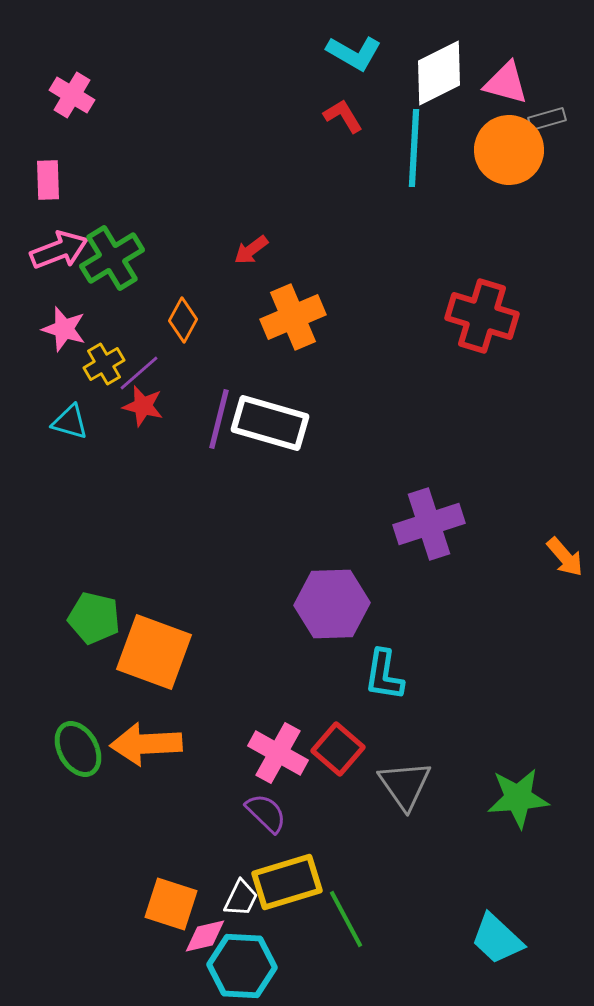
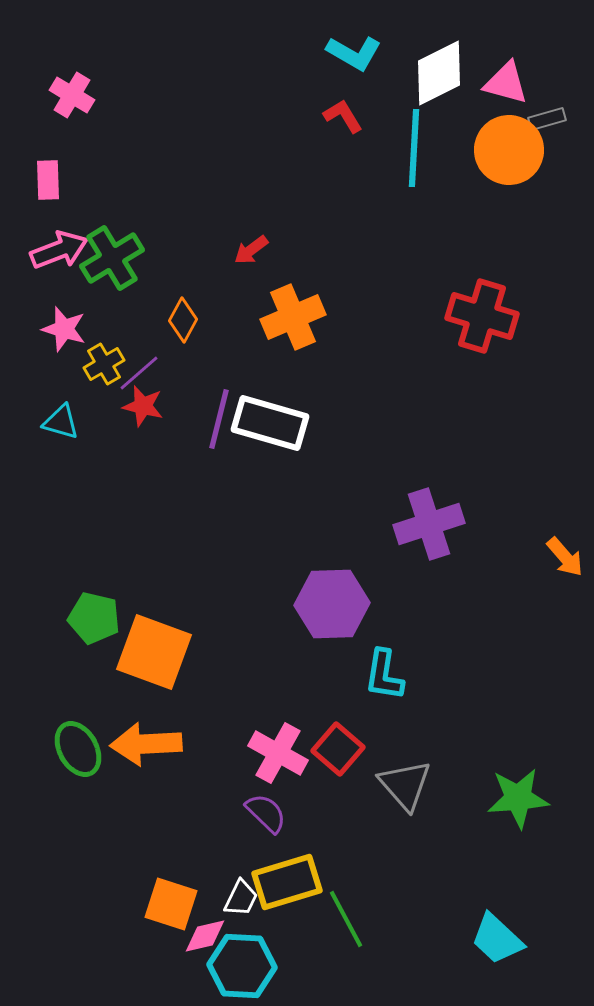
cyan triangle at (70, 422): moved 9 px left
gray triangle at (405, 785): rotated 6 degrees counterclockwise
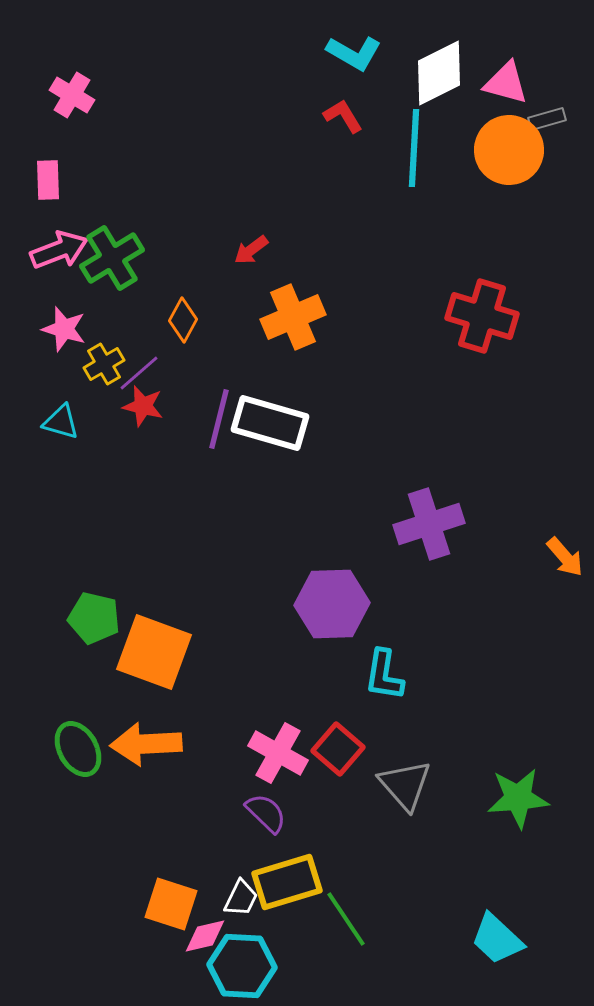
green line at (346, 919): rotated 6 degrees counterclockwise
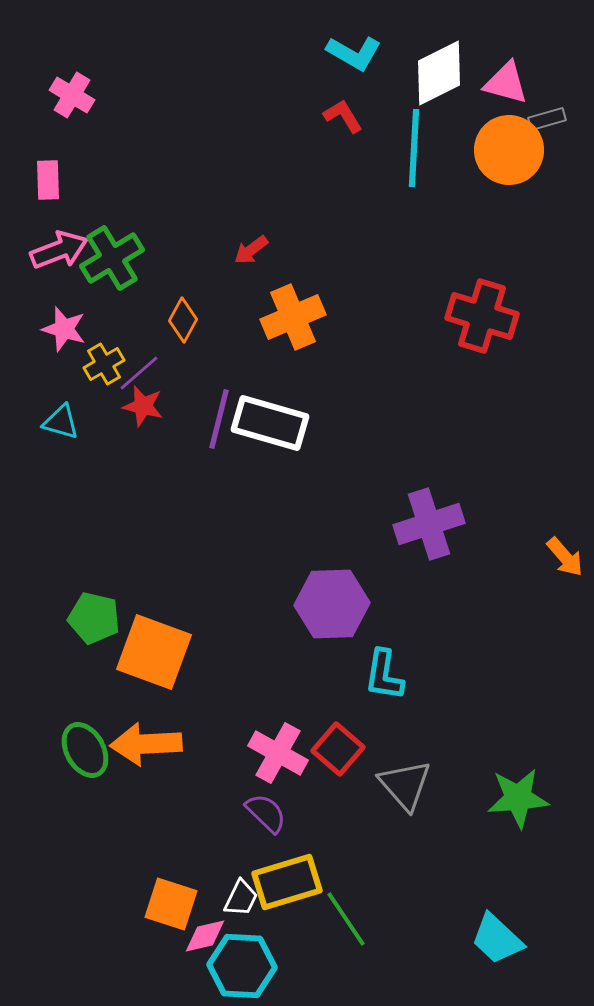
green ellipse at (78, 749): moved 7 px right, 1 px down
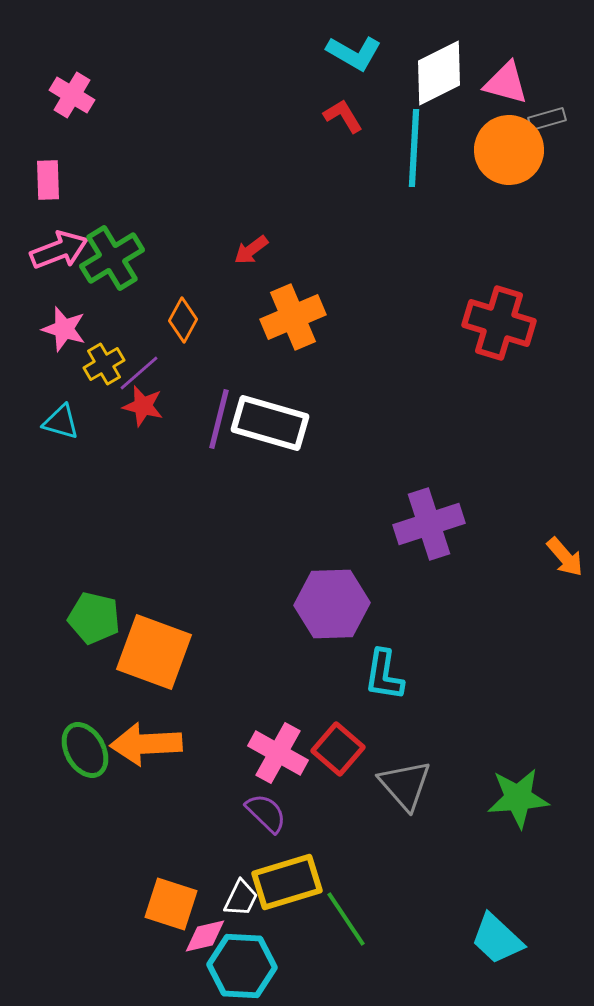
red cross at (482, 316): moved 17 px right, 7 px down
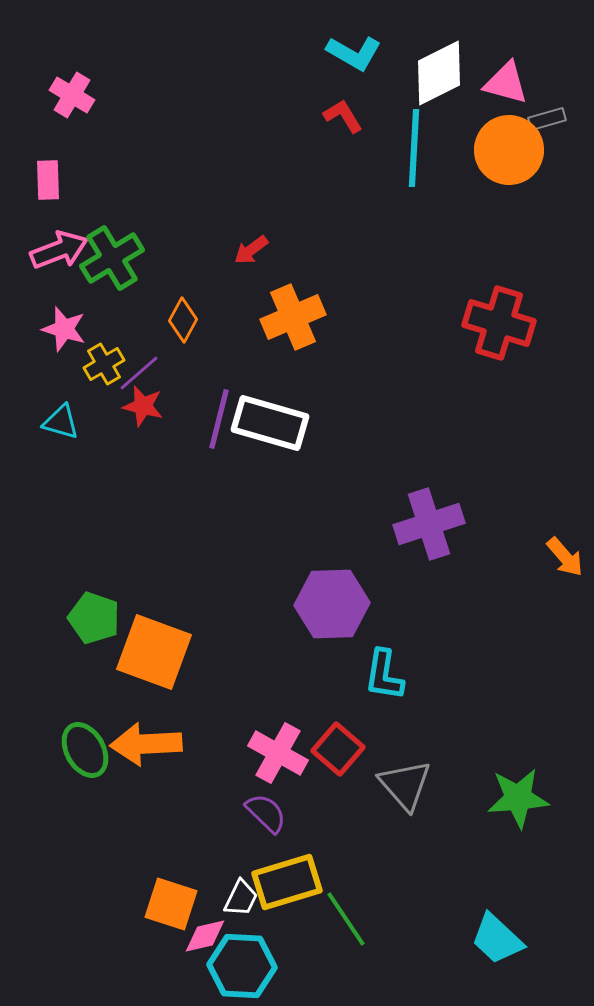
green pentagon at (94, 618): rotated 6 degrees clockwise
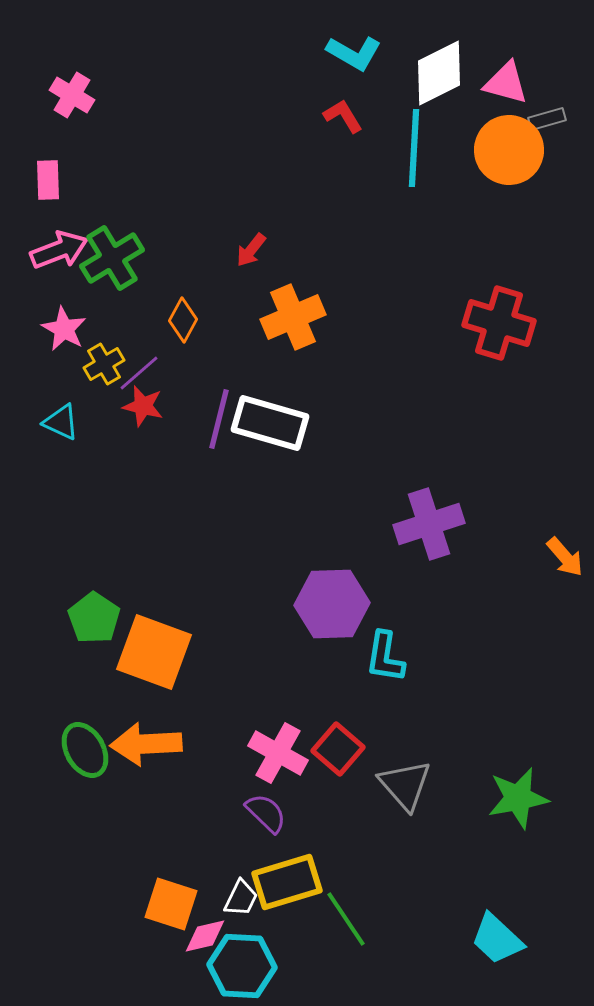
red arrow at (251, 250): rotated 15 degrees counterclockwise
pink star at (64, 329): rotated 12 degrees clockwise
cyan triangle at (61, 422): rotated 9 degrees clockwise
green pentagon at (94, 618): rotated 15 degrees clockwise
cyan L-shape at (384, 675): moved 1 px right, 18 px up
green star at (518, 798): rotated 6 degrees counterclockwise
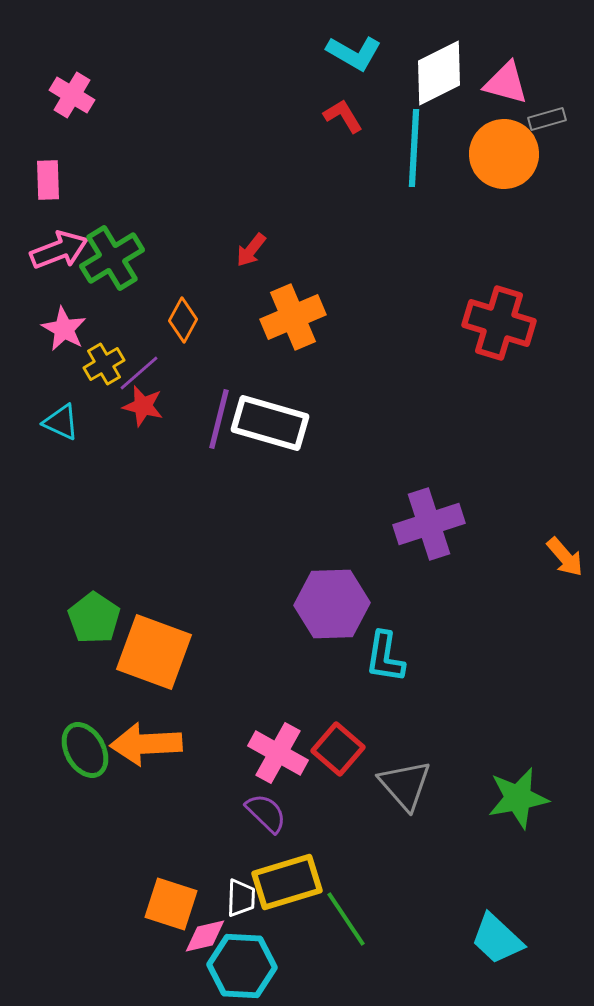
orange circle at (509, 150): moved 5 px left, 4 px down
white trapezoid at (241, 898): rotated 24 degrees counterclockwise
